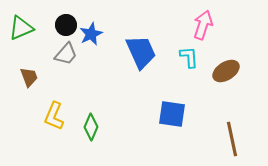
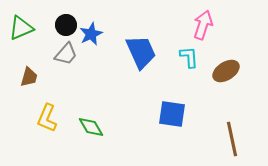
brown trapezoid: rotated 35 degrees clockwise
yellow L-shape: moved 7 px left, 2 px down
green diamond: rotated 52 degrees counterclockwise
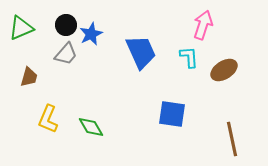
brown ellipse: moved 2 px left, 1 px up
yellow L-shape: moved 1 px right, 1 px down
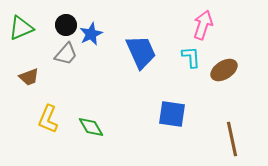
cyan L-shape: moved 2 px right
brown trapezoid: rotated 55 degrees clockwise
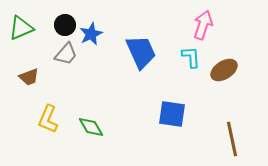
black circle: moved 1 px left
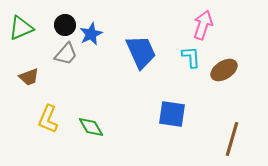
brown line: rotated 28 degrees clockwise
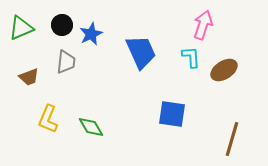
black circle: moved 3 px left
gray trapezoid: moved 8 px down; rotated 35 degrees counterclockwise
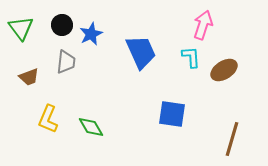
green triangle: rotated 44 degrees counterclockwise
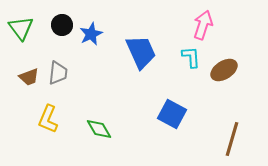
gray trapezoid: moved 8 px left, 11 px down
blue square: rotated 20 degrees clockwise
green diamond: moved 8 px right, 2 px down
